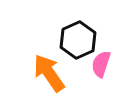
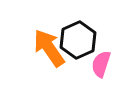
orange arrow: moved 25 px up
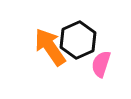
orange arrow: moved 1 px right, 1 px up
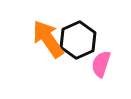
orange arrow: moved 2 px left, 8 px up
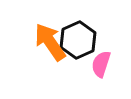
orange arrow: moved 2 px right, 3 px down
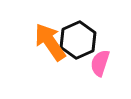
pink semicircle: moved 1 px left, 1 px up
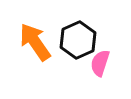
orange arrow: moved 15 px left
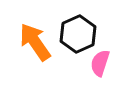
black hexagon: moved 6 px up
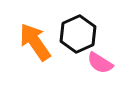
pink semicircle: rotated 76 degrees counterclockwise
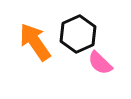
pink semicircle: rotated 12 degrees clockwise
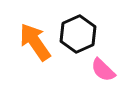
pink semicircle: moved 3 px right, 7 px down
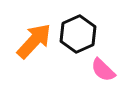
orange arrow: moved 1 px left, 1 px up; rotated 78 degrees clockwise
